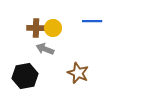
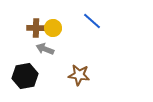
blue line: rotated 42 degrees clockwise
brown star: moved 1 px right, 2 px down; rotated 15 degrees counterclockwise
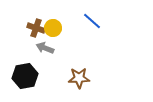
brown cross: rotated 18 degrees clockwise
gray arrow: moved 1 px up
brown star: moved 3 px down; rotated 10 degrees counterclockwise
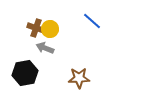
yellow circle: moved 3 px left, 1 px down
black hexagon: moved 3 px up
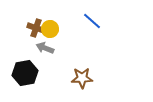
brown star: moved 3 px right
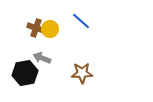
blue line: moved 11 px left
gray arrow: moved 3 px left, 10 px down
brown star: moved 5 px up
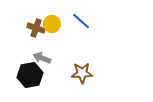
yellow circle: moved 2 px right, 5 px up
black hexagon: moved 5 px right, 2 px down
